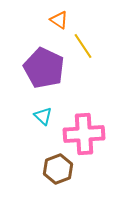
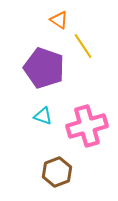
purple pentagon: rotated 6 degrees counterclockwise
cyan triangle: rotated 24 degrees counterclockwise
pink cross: moved 3 px right, 8 px up; rotated 12 degrees counterclockwise
brown hexagon: moved 1 px left, 3 px down
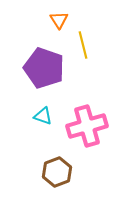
orange triangle: rotated 24 degrees clockwise
yellow line: moved 1 px up; rotated 20 degrees clockwise
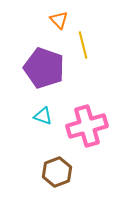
orange triangle: rotated 12 degrees counterclockwise
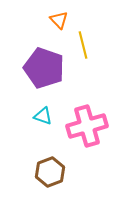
brown hexagon: moved 7 px left
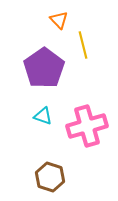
purple pentagon: rotated 18 degrees clockwise
brown hexagon: moved 5 px down; rotated 20 degrees counterclockwise
